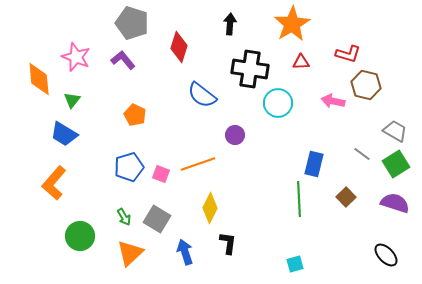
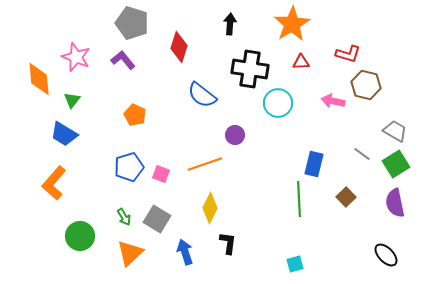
orange line: moved 7 px right
purple semicircle: rotated 120 degrees counterclockwise
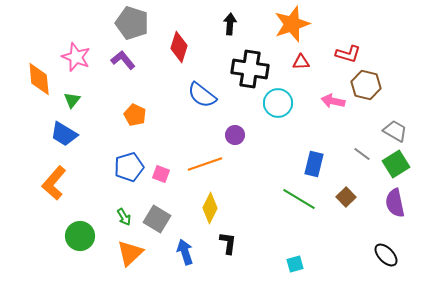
orange star: rotated 12 degrees clockwise
green line: rotated 56 degrees counterclockwise
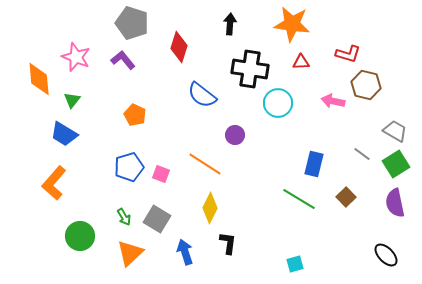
orange star: rotated 27 degrees clockwise
orange line: rotated 52 degrees clockwise
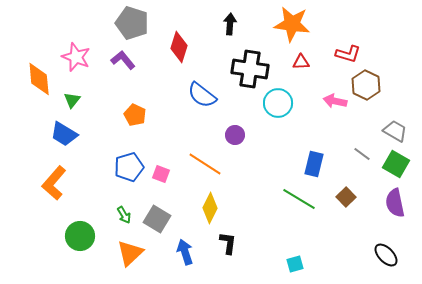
brown hexagon: rotated 12 degrees clockwise
pink arrow: moved 2 px right
green square: rotated 28 degrees counterclockwise
green arrow: moved 2 px up
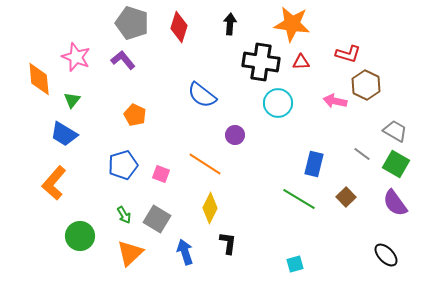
red diamond: moved 20 px up
black cross: moved 11 px right, 7 px up
blue pentagon: moved 6 px left, 2 px up
purple semicircle: rotated 24 degrees counterclockwise
